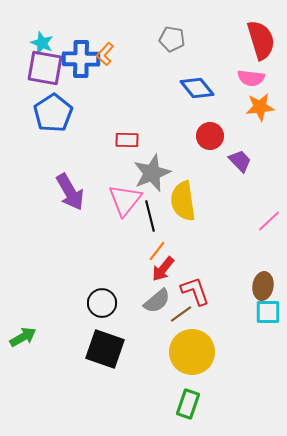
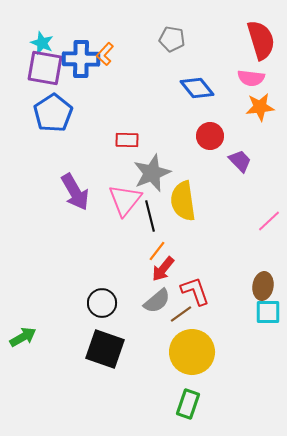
purple arrow: moved 5 px right
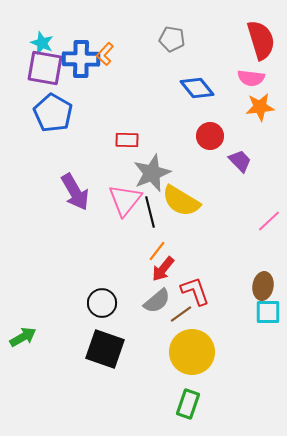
blue pentagon: rotated 9 degrees counterclockwise
yellow semicircle: moved 2 px left; rotated 51 degrees counterclockwise
black line: moved 4 px up
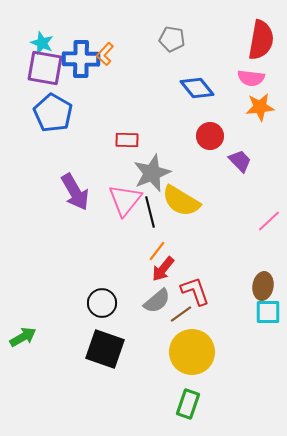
red semicircle: rotated 27 degrees clockwise
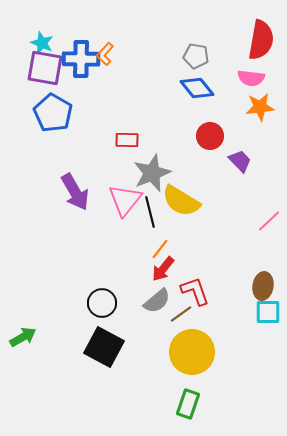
gray pentagon: moved 24 px right, 17 px down
orange line: moved 3 px right, 2 px up
black square: moved 1 px left, 2 px up; rotated 9 degrees clockwise
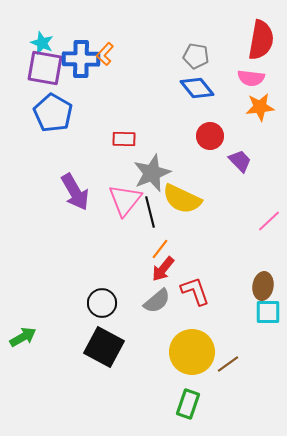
red rectangle: moved 3 px left, 1 px up
yellow semicircle: moved 1 px right, 2 px up; rotated 6 degrees counterclockwise
brown line: moved 47 px right, 50 px down
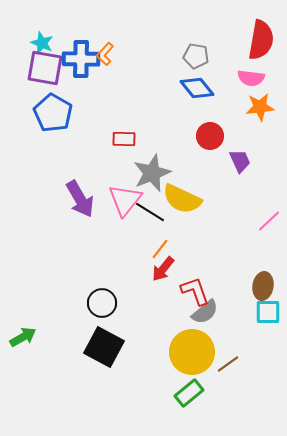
purple trapezoid: rotated 20 degrees clockwise
purple arrow: moved 5 px right, 7 px down
black line: rotated 44 degrees counterclockwise
gray semicircle: moved 48 px right, 11 px down
green rectangle: moved 1 px right, 11 px up; rotated 32 degrees clockwise
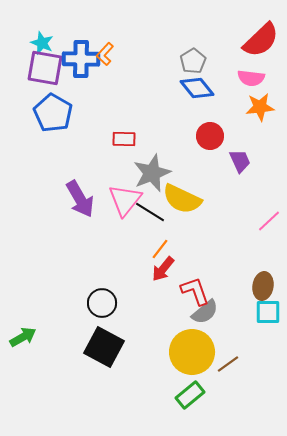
red semicircle: rotated 36 degrees clockwise
gray pentagon: moved 3 px left, 5 px down; rotated 30 degrees clockwise
green rectangle: moved 1 px right, 2 px down
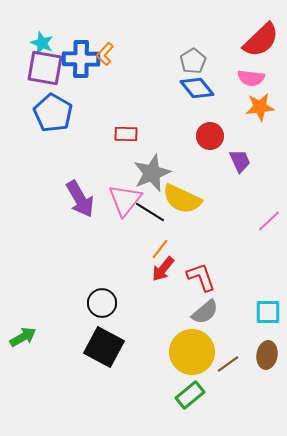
red rectangle: moved 2 px right, 5 px up
brown ellipse: moved 4 px right, 69 px down
red L-shape: moved 6 px right, 14 px up
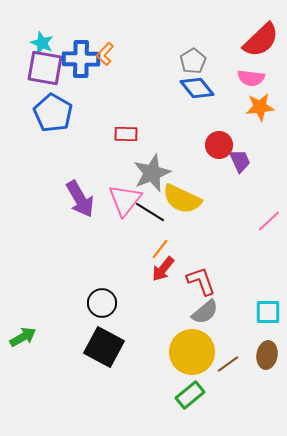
red circle: moved 9 px right, 9 px down
red L-shape: moved 4 px down
